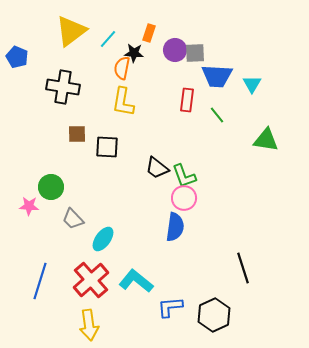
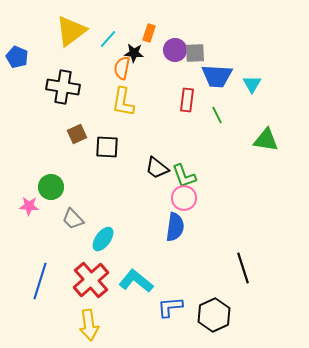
green line: rotated 12 degrees clockwise
brown square: rotated 24 degrees counterclockwise
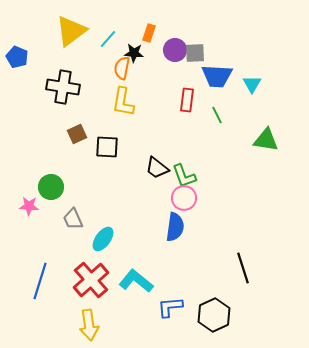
gray trapezoid: rotated 20 degrees clockwise
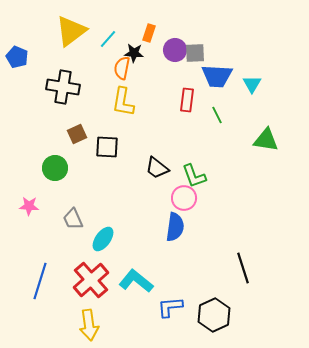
green L-shape: moved 10 px right
green circle: moved 4 px right, 19 px up
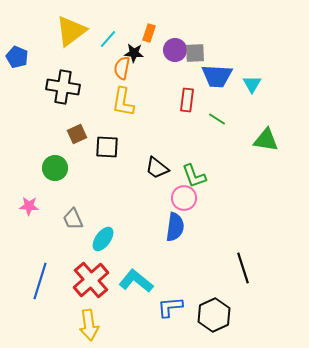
green line: moved 4 px down; rotated 30 degrees counterclockwise
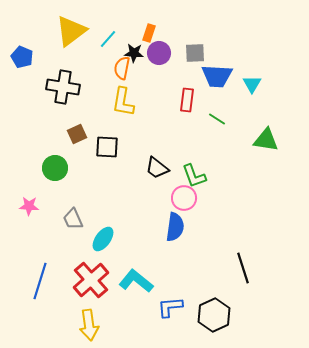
purple circle: moved 16 px left, 3 px down
blue pentagon: moved 5 px right
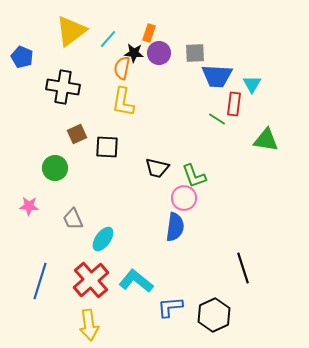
red rectangle: moved 47 px right, 4 px down
black trapezoid: rotated 25 degrees counterclockwise
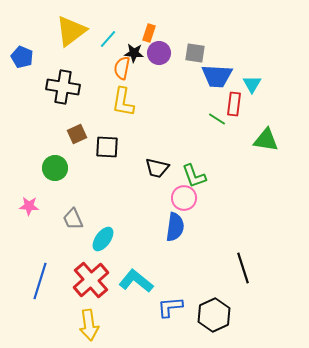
gray square: rotated 10 degrees clockwise
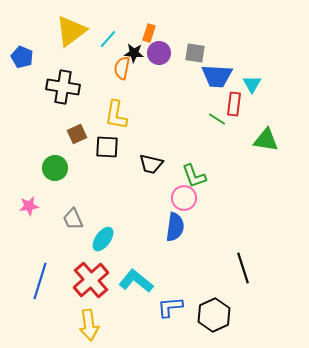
yellow L-shape: moved 7 px left, 13 px down
black trapezoid: moved 6 px left, 4 px up
pink star: rotated 12 degrees counterclockwise
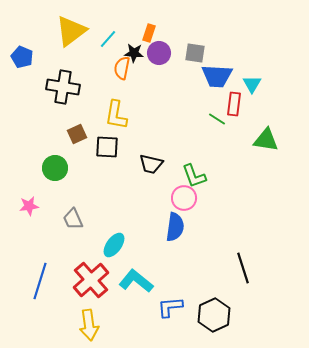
cyan ellipse: moved 11 px right, 6 px down
